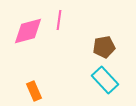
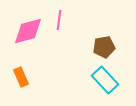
orange rectangle: moved 13 px left, 14 px up
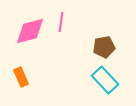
pink line: moved 2 px right, 2 px down
pink diamond: moved 2 px right
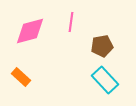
pink line: moved 10 px right
brown pentagon: moved 2 px left, 1 px up
orange rectangle: rotated 24 degrees counterclockwise
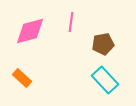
brown pentagon: moved 1 px right, 2 px up
orange rectangle: moved 1 px right, 1 px down
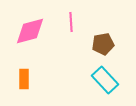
pink line: rotated 12 degrees counterclockwise
orange rectangle: moved 2 px right, 1 px down; rotated 48 degrees clockwise
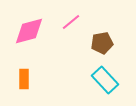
pink line: rotated 54 degrees clockwise
pink diamond: moved 1 px left
brown pentagon: moved 1 px left, 1 px up
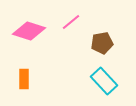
pink diamond: rotated 32 degrees clockwise
cyan rectangle: moved 1 px left, 1 px down
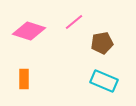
pink line: moved 3 px right
cyan rectangle: rotated 24 degrees counterclockwise
